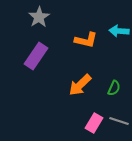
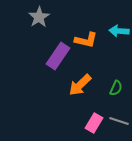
purple rectangle: moved 22 px right
green semicircle: moved 2 px right
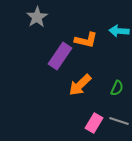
gray star: moved 2 px left
purple rectangle: moved 2 px right
green semicircle: moved 1 px right
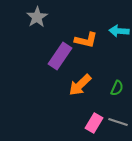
gray line: moved 1 px left, 1 px down
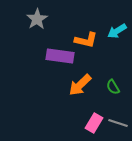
gray star: moved 2 px down
cyan arrow: moved 2 px left; rotated 36 degrees counterclockwise
purple rectangle: rotated 64 degrees clockwise
green semicircle: moved 4 px left, 1 px up; rotated 126 degrees clockwise
gray line: moved 1 px down
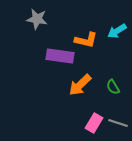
gray star: rotated 30 degrees counterclockwise
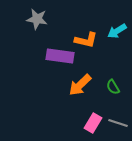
pink rectangle: moved 1 px left
